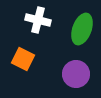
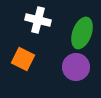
green ellipse: moved 4 px down
purple circle: moved 7 px up
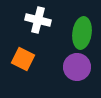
green ellipse: rotated 12 degrees counterclockwise
purple circle: moved 1 px right
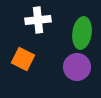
white cross: rotated 20 degrees counterclockwise
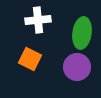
orange square: moved 7 px right
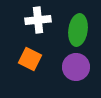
green ellipse: moved 4 px left, 3 px up
purple circle: moved 1 px left
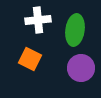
green ellipse: moved 3 px left
purple circle: moved 5 px right, 1 px down
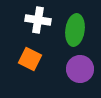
white cross: rotated 15 degrees clockwise
purple circle: moved 1 px left, 1 px down
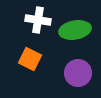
green ellipse: rotated 72 degrees clockwise
purple circle: moved 2 px left, 4 px down
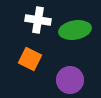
purple circle: moved 8 px left, 7 px down
